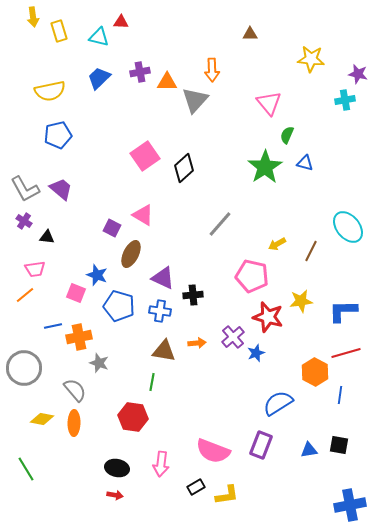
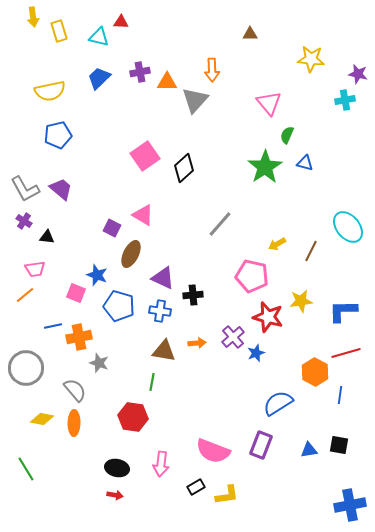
gray circle at (24, 368): moved 2 px right
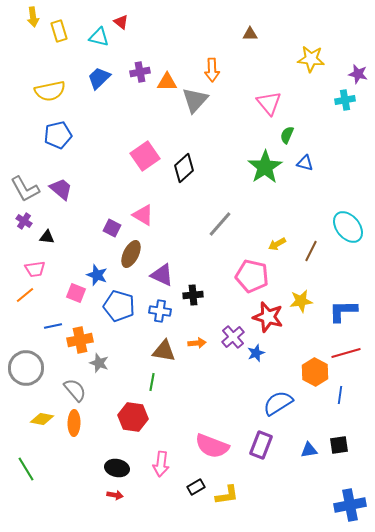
red triangle at (121, 22): rotated 35 degrees clockwise
purple triangle at (163, 278): moved 1 px left, 3 px up
orange cross at (79, 337): moved 1 px right, 3 px down
black square at (339, 445): rotated 18 degrees counterclockwise
pink semicircle at (213, 451): moved 1 px left, 5 px up
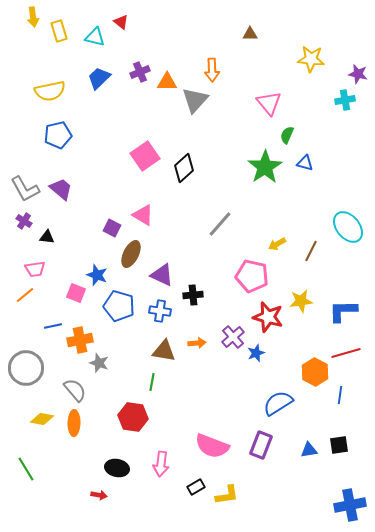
cyan triangle at (99, 37): moved 4 px left
purple cross at (140, 72): rotated 12 degrees counterclockwise
red arrow at (115, 495): moved 16 px left
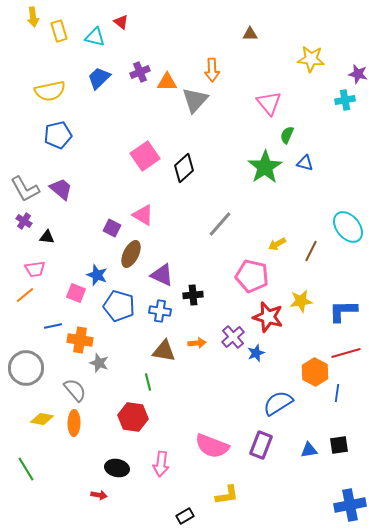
orange cross at (80, 340): rotated 20 degrees clockwise
green line at (152, 382): moved 4 px left; rotated 24 degrees counterclockwise
blue line at (340, 395): moved 3 px left, 2 px up
black rectangle at (196, 487): moved 11 px left, 29 px down
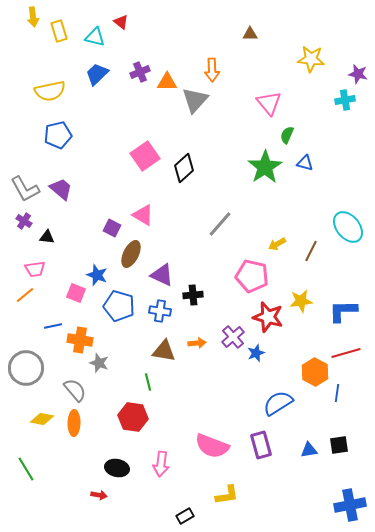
blue trapezoid at (99, 78): moved 2 px left, 4 px up
purple rectangle at (261, 445): rotated 36 degrees counterclockwise
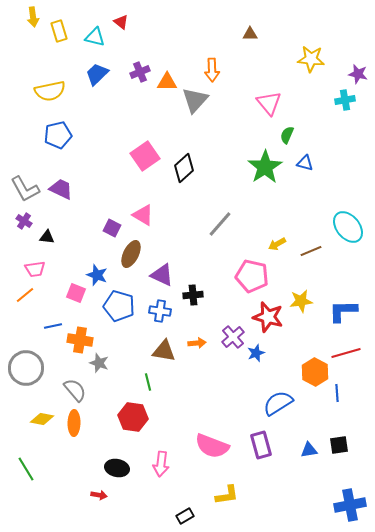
purple trapezoid at (61, 189): rotated 15 degrees counterclockwise
brown line at (311, 251): rotated 40 degrees clockwise
blue line at (337, 393): rotated 12 degrees counterclockwise
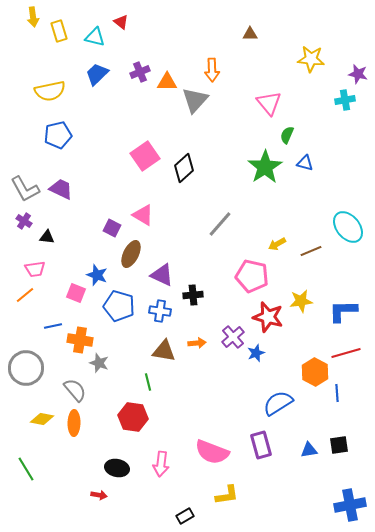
pink semicircle at (212, 446): moved 6 px down
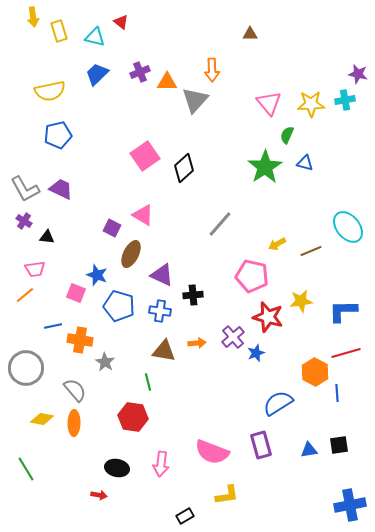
yellow star at (311, 59): moved 45 px down; rotated 8 degrees counterclockwise
gray star at (99, 363): moved 6 px right, 1 px up; rotated 12 degrees clockwise
